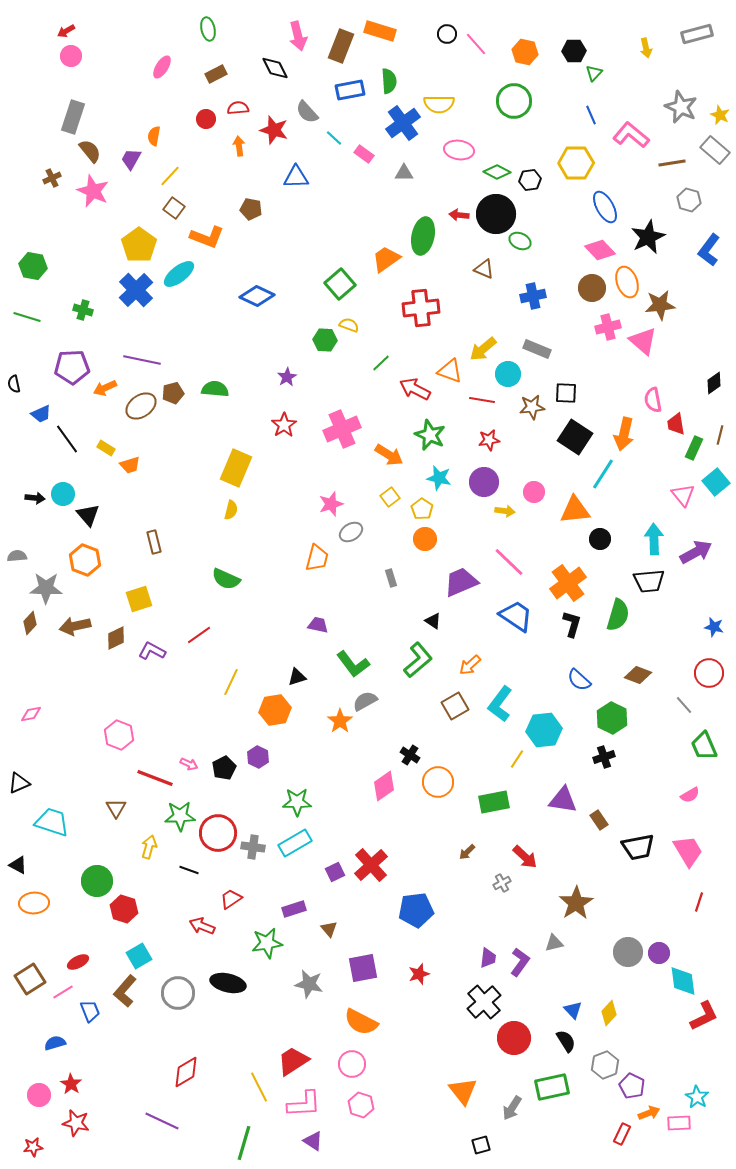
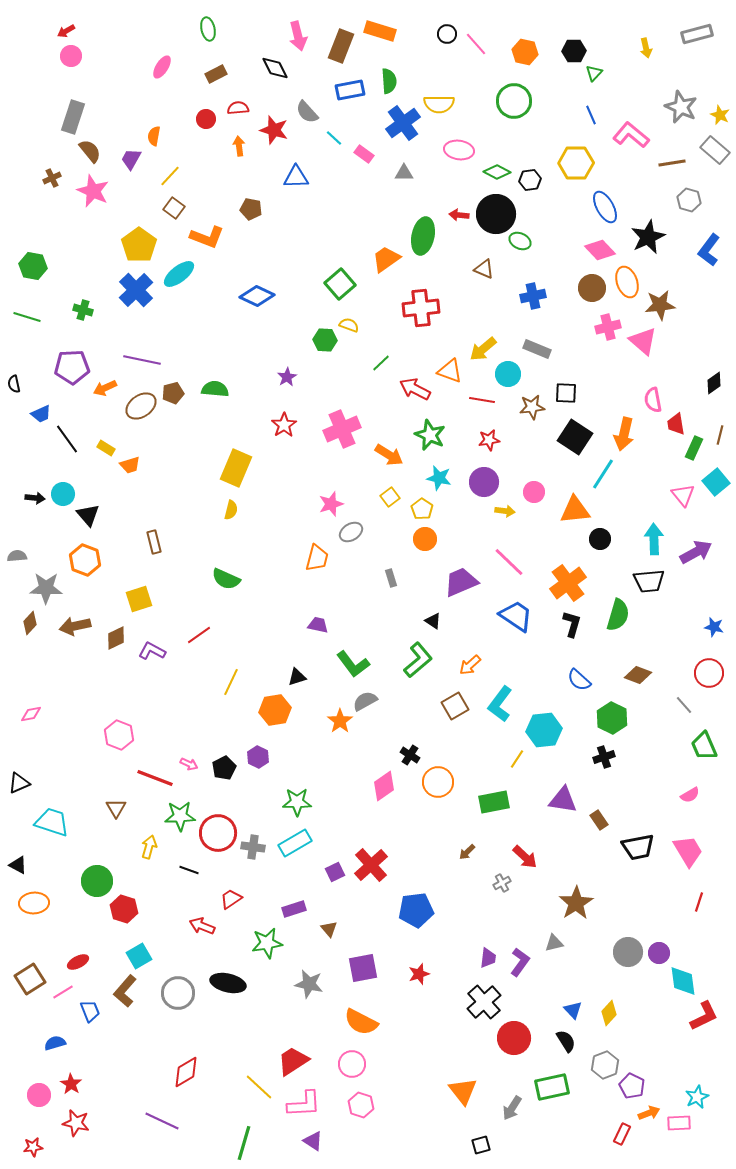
yellow line at (259, 1087): rotated 20 degrees counterclockwise
cyan star at (697, 1097): rotated 15 degrees clockwise
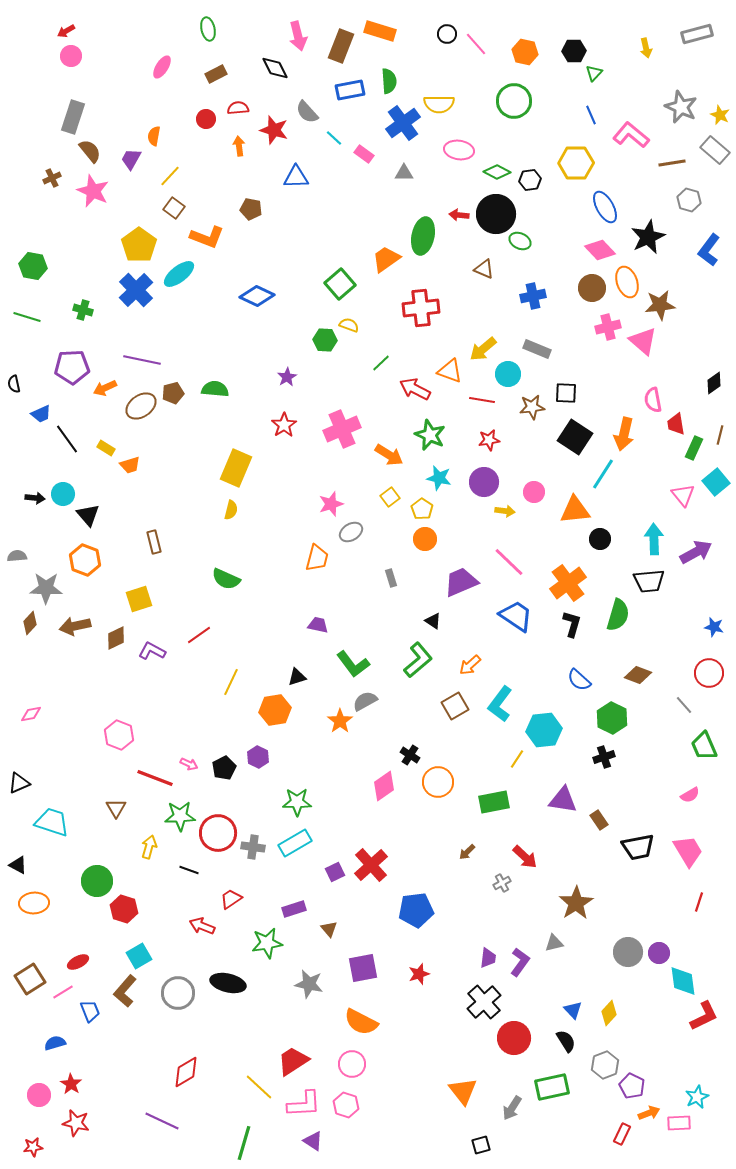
pink hexagon at (361, 1105): moved 15 px left
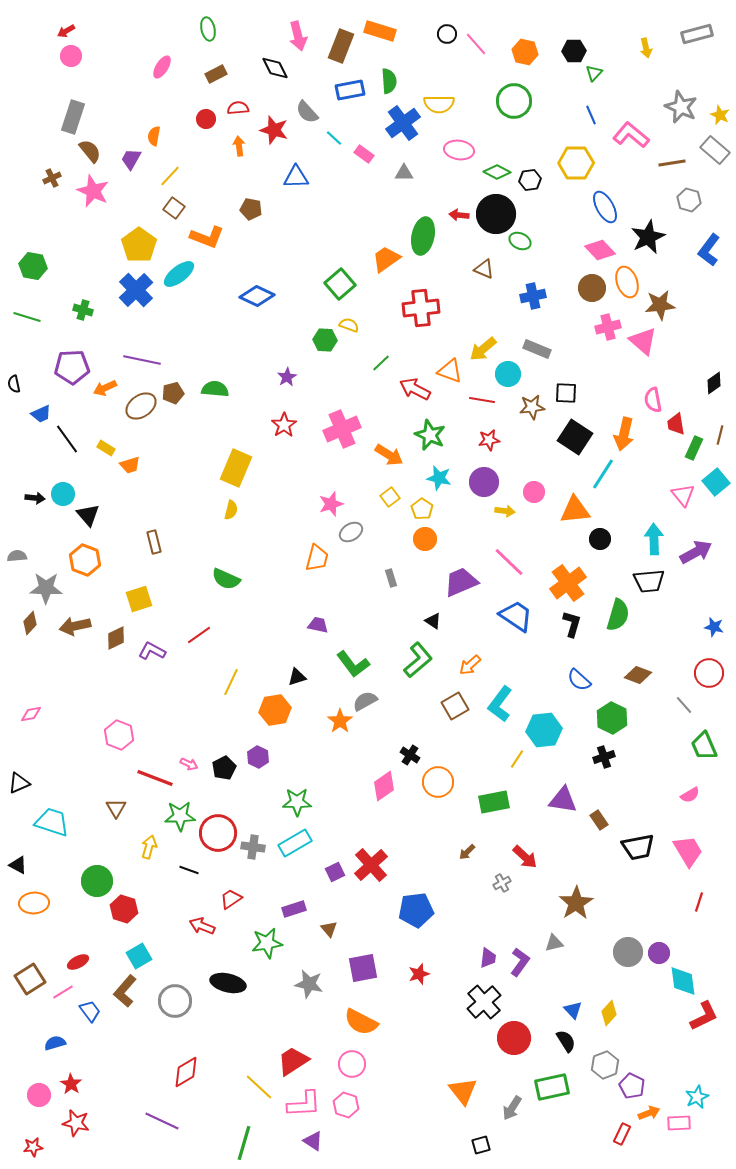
gray circle at (178, 993): moved 3 px left, 8 px down
blue trapezoid at (90, 1011): rotated 15 degrees counterclockwise
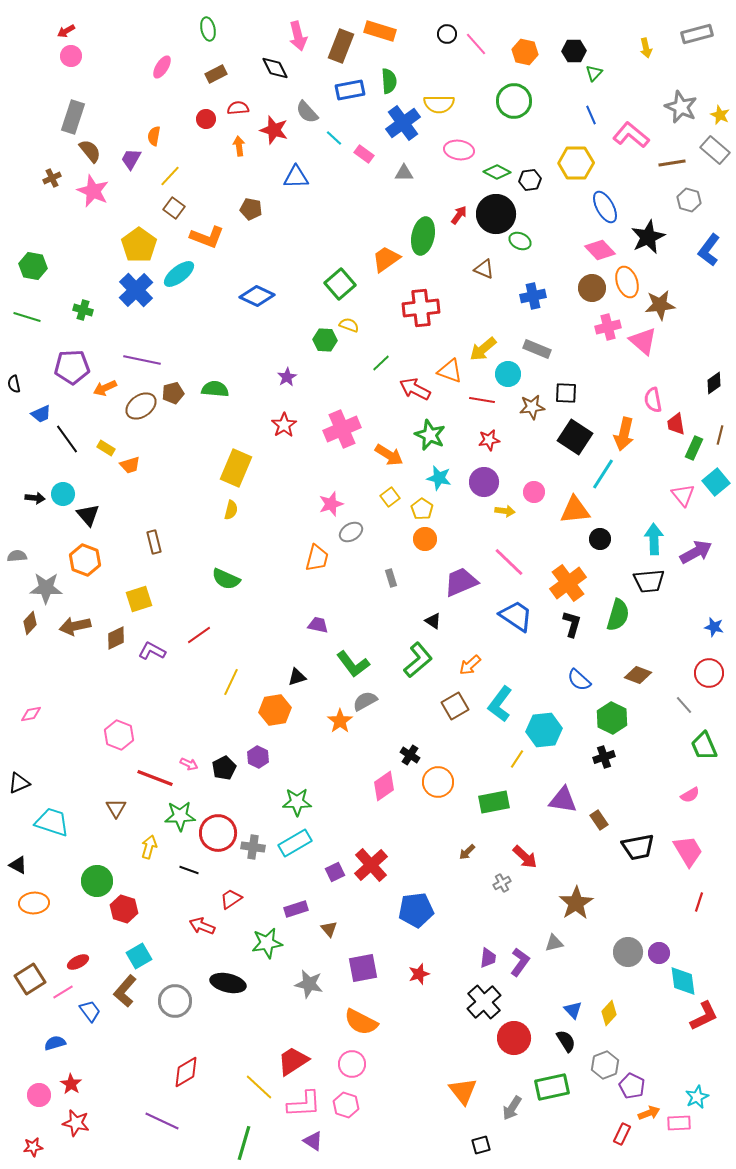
red arrow at (459, 215): rotated 120 degrees clockwise
purple rectangle at (294, 909): moved 2 px right
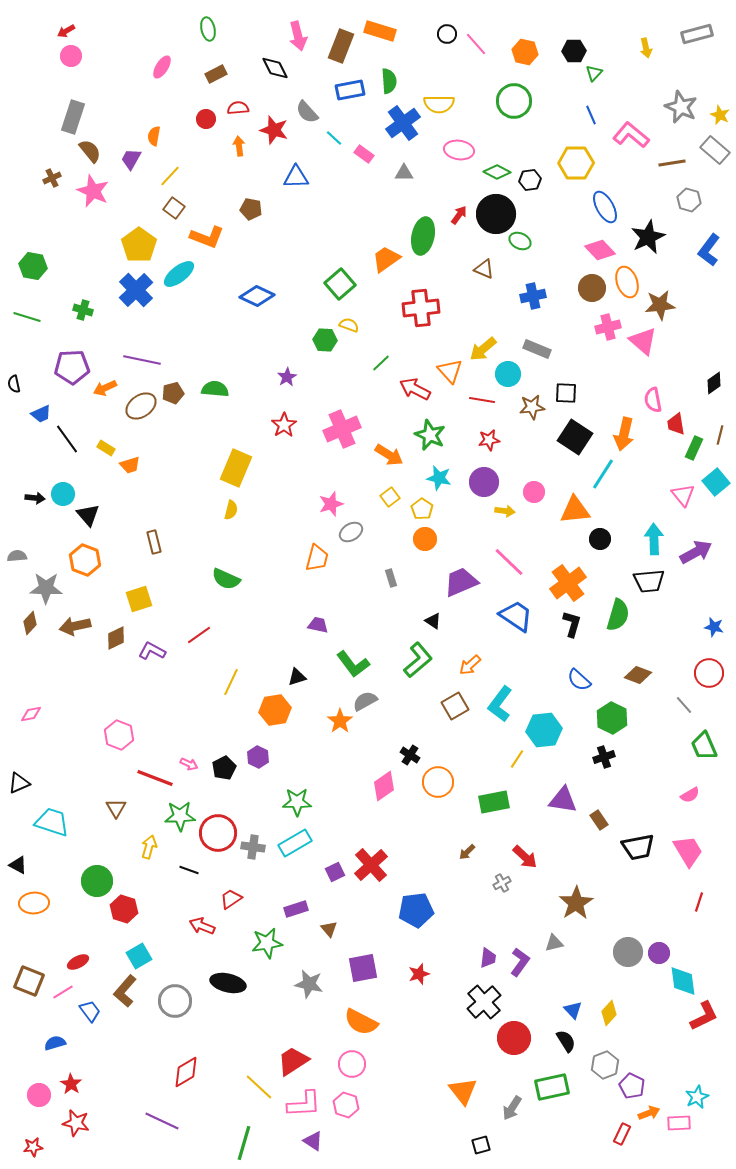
orange triangle at (450, 371): rotated 28 degrees clockwise
brown square at (30, 979): moved 1 px left, 2 px down; rotated 36 degrees counterclockwise
